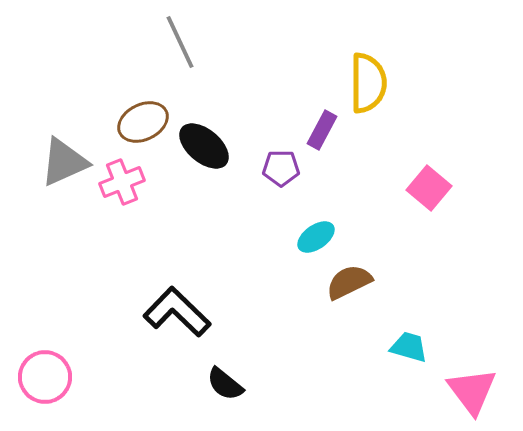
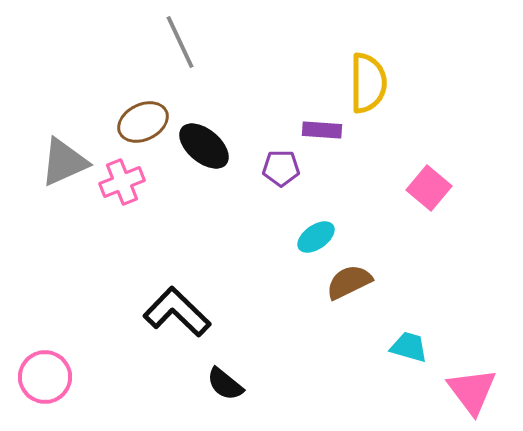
purple rectangle: rotated 66 degrees clockwise
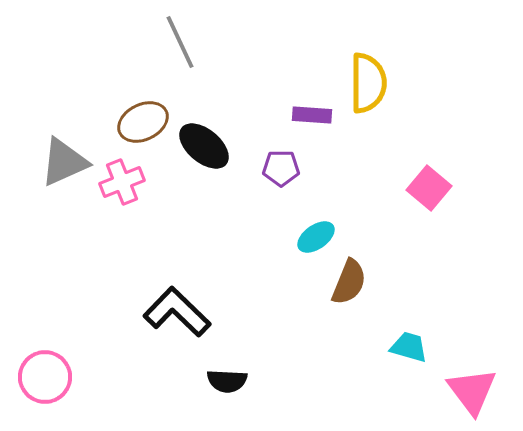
purple rectangle: moved 10 px left, 15 px up
brown semicircle: rotated 138 degrees clockwise
black semicircle: moved 2 px right, 3 px up; rotated 36 degrees counterclockwise
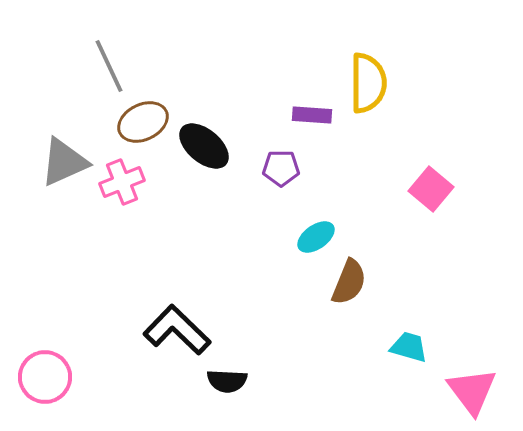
gray line: moved 71 px left, 24 px down
pink square: moved 2 px right, 1 px down
black L-shape: moved 18 px down
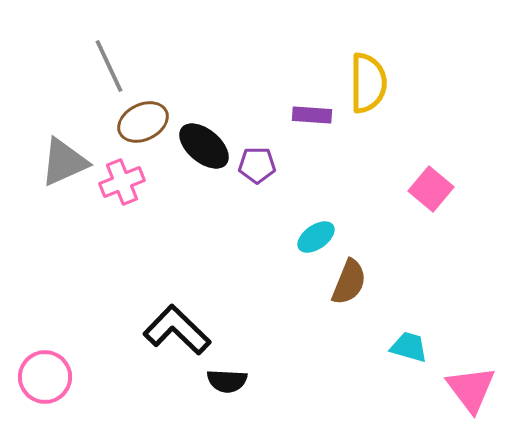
purple pentagon: moved 24 px left, 3 px up
pink triangle: moved 1 px left, 2 px up
